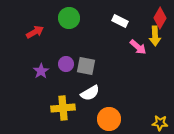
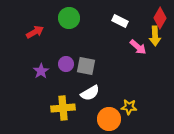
yellow star: moved 31 px left, 16 px up
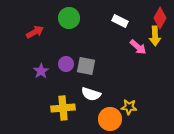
white semicircle: moved 1 px right, 1 px down; rotated 48 degrees clockwise
orange circle: moved 1 px right
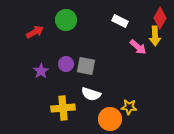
green circle: moved 3 px left, 2 px down
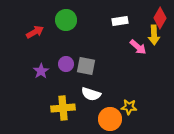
white rectangle: rotated 35 degrees counterclockwise
yellow arrow: moved 1 px left, 1 px up
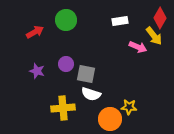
yellow arrow: moved 1 px down; rotated 36 degrees counterclockwise
pink arrow: rotated 18 degrees counterclockwise
gray square: moved 8 px down
purple star: moved 4 px left; rotated 21 degrees counterclockwise
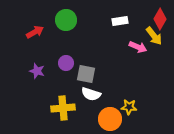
red diamond: moved 1 px down
purple circle: moved 1 px up
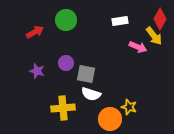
yellow star: rotated 14 degrees clockwise
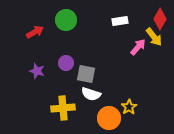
yellow arrow: moved 1 px down
pink arrow: rotated 72 degrees counterclockwise
yellow star: rotated 21 degrees clockwise
orange circle: moved 1 px left, 1 px up
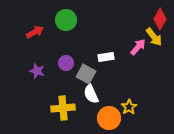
white rectangle: moved 14 px left, 36 px down
gray square: rotated 18 degrees clockwise
white semicircle: rotated 48 degrees clockwise
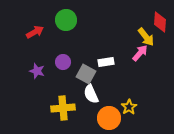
red diamond: moved 3 px down; rotated 25 degrees counterclockwise
yellow arrow: moved 8 px left
pink arrow: moved 2 px right, 6 px down
white rectangle: moved 5 px down
purple circle: moved 3 px left, 1 px up
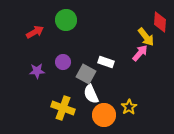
white rectangle: rotated 28 degrees clockwise
purple star: rotated 21 degrees counterclockwise
yellow cross: rotated 25 degrees clockwise
orange circle: moved 5 px left, 3 px up
